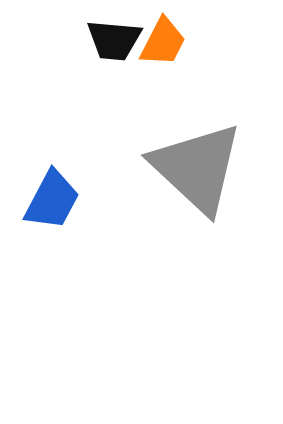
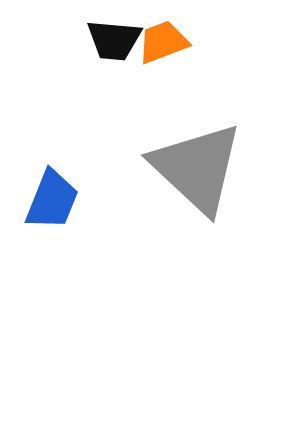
orange trapezoid: rotated 138 degrees counterclockwise
blue trapezoid: rotated 6 degrees counterclockwise
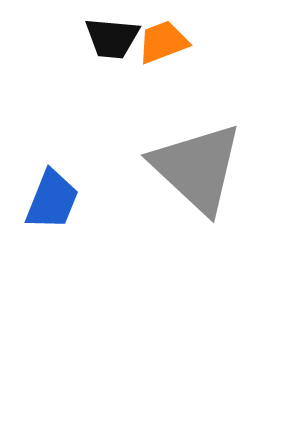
black trapezoid: moved 2 px left, 2 px up
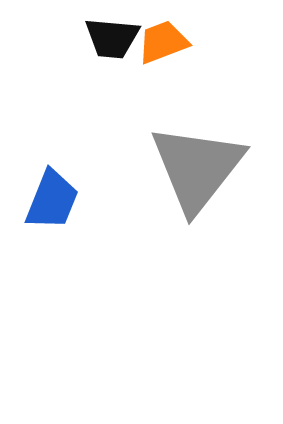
gray triangle: rotated 25 degrees clockwise
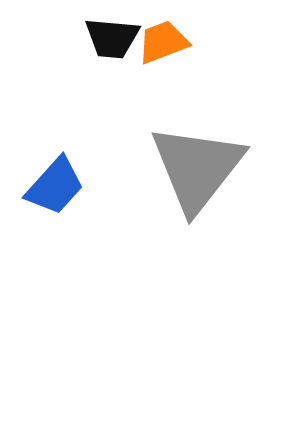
blue trapezoid: moved 3 px right, 14 px up; rotated 20 degrees clockwise
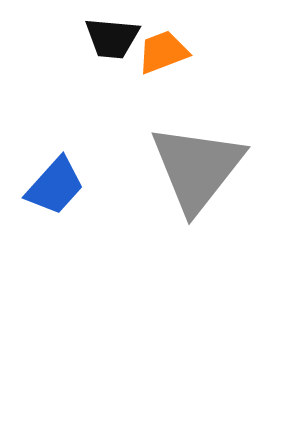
orange trapezoid: moved 10 px down
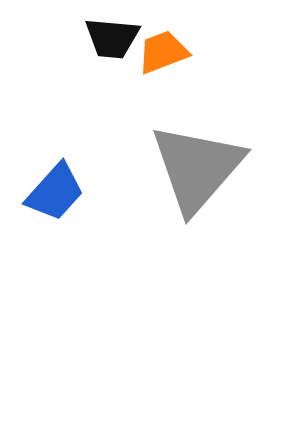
gray triangle: rotated 3 degrees clockwise
blue trapezoid: moved 6 px down
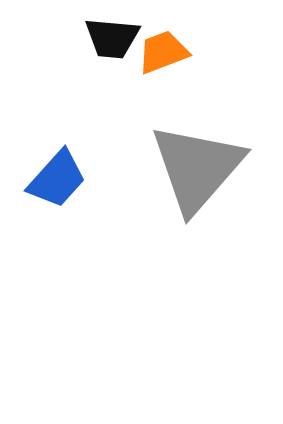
blue trapezoid: moved 2 px right, 13 px up
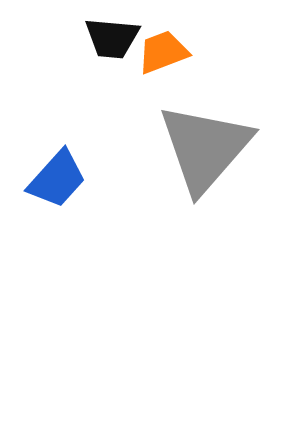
gray triangle: moved 8 px right, 20 px up
